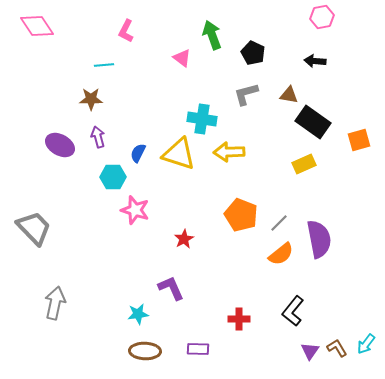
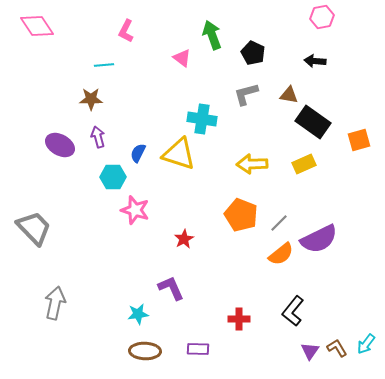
yellow arrow: moved 23 px right, 12 px down
purple semicircle: rotated 75 degrees clockwise
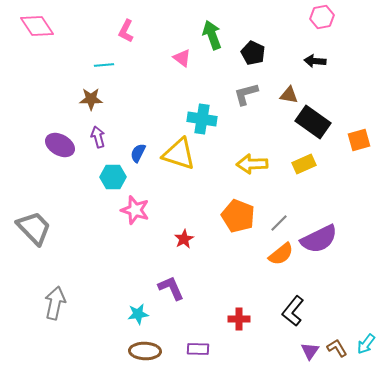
orange pentagon: moved 3 px left, 1 px down
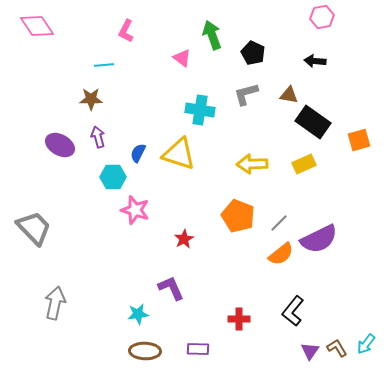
cyan cross: moved 2 px left, 9 px up
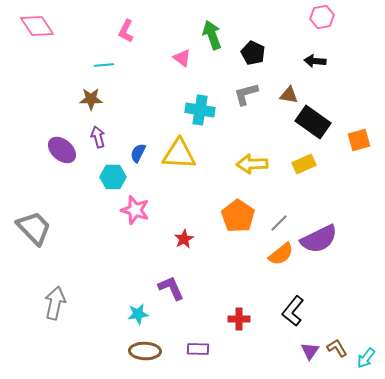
purple ellipse: moved 2 px right, 5 px down; rotated 12 degrees clockwise
yellow triangle: rotated 15 degrees counterclockwise
orange pentagon: rotated 12 degrees clockwise
cyan arrow: moved 14 px down
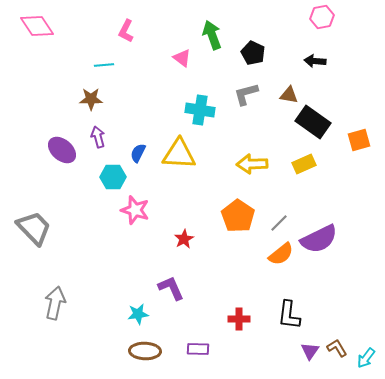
black L-shape: moved 4 px left, 4 px down; rotated 32 degrees counterclockwise
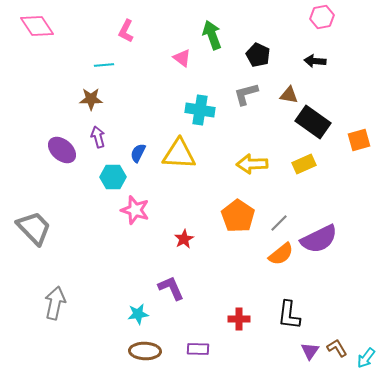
black pentagon: moved 5 px right, 2 px down
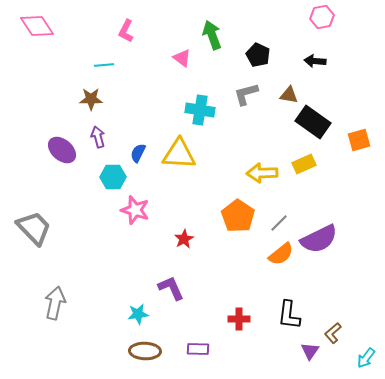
yellow arrow: moved 10 px right, 9 px down
brown L-shape: moved 4 px left, 15 px up; rotated 100 degrees counterclockwise
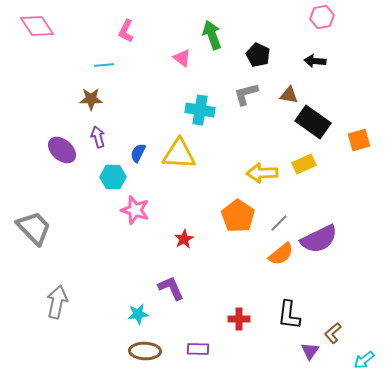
gray arrow: moved 2 px right, 1 px up
cyan arrow: moved 2 px left, 2 px down; rotated 15 degrees clockwise
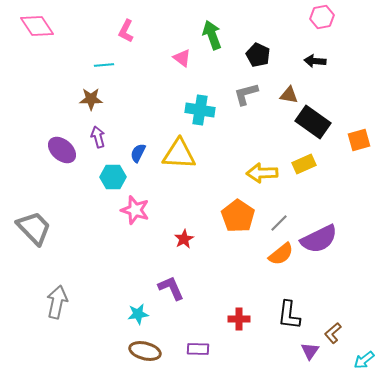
brown ellipse: rotated 12 degrees clockwise
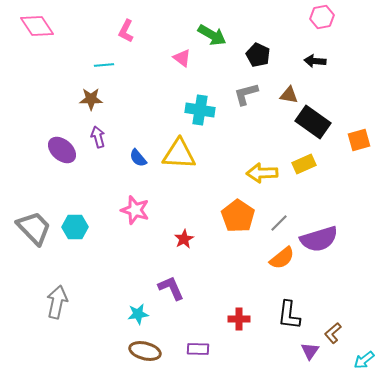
green arrow: rotated 140 degrees clockwise
blue semicircle: moved 5 px down; rotated 66 degrees counterclockwise
cyan hexagon: moved 38 px left, 50 px down
purple semicircle: rotated 9 degrees clockwise
orange semicircle: moved 1 px right, 4 px down
